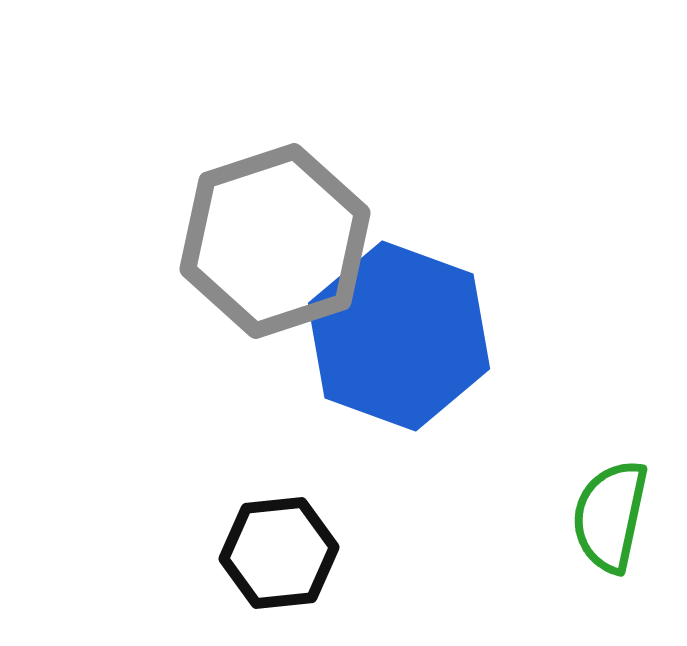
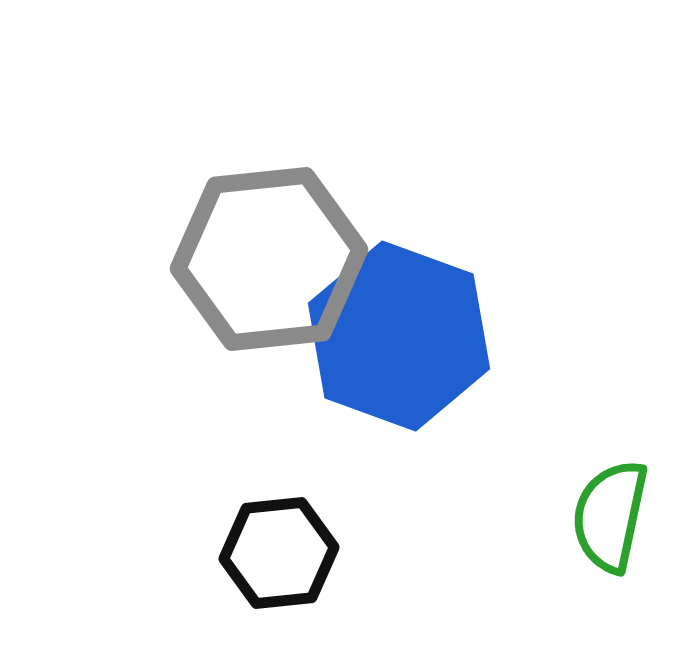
gray hexagon: moved 6 px left, 18 px down; rotated 12 degrees clockwise
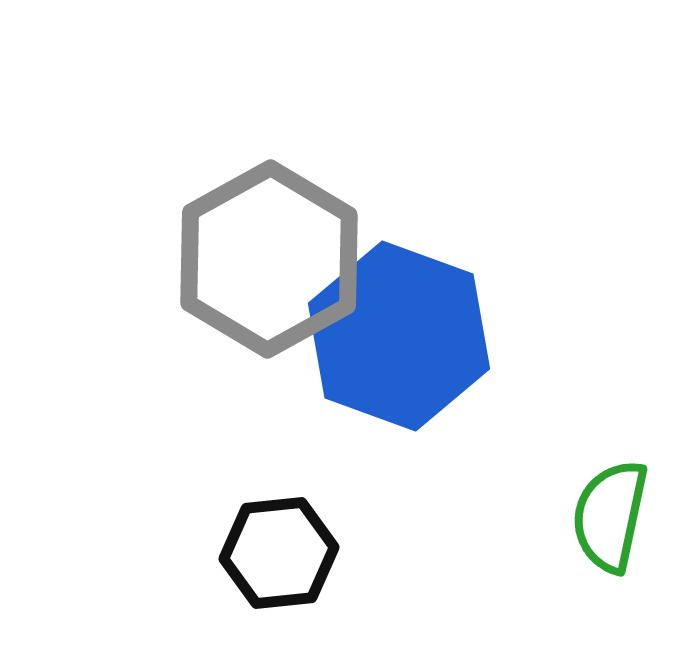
gray hexagon: rotated 23 degrees counterclockwise
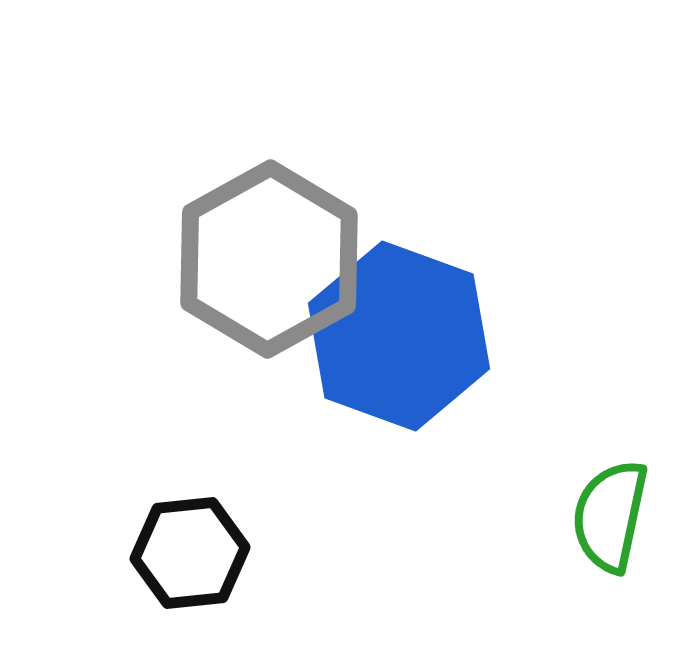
black hexagon: moved 89 px left
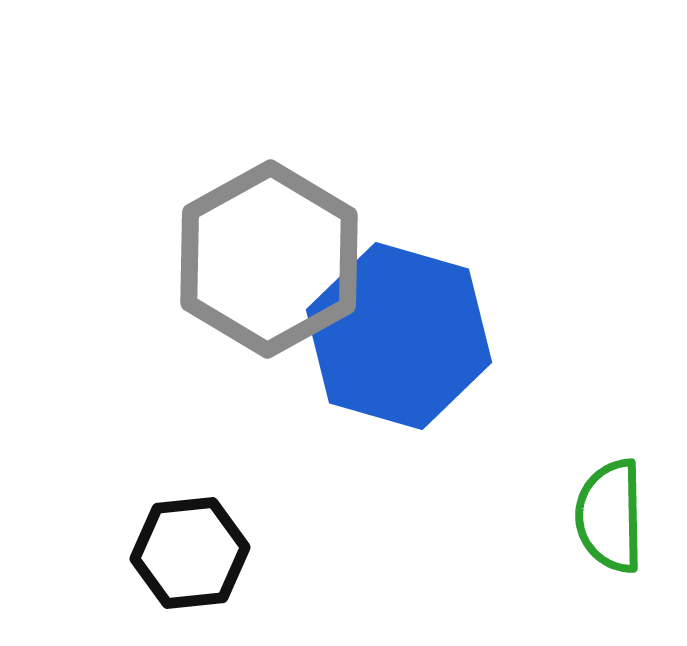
blue hexagon: rotated 4 degrees counterclockwise
green semicircle: rotated 13 degrees counterclockwise
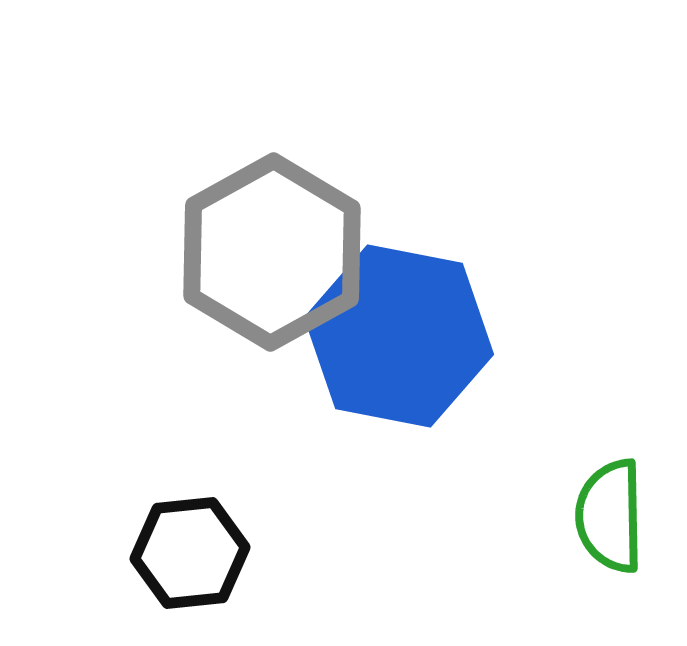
gray hexagon: moved 3 px right, 7 px up
blue hexagon: rotated 5 degrees counterclockwise
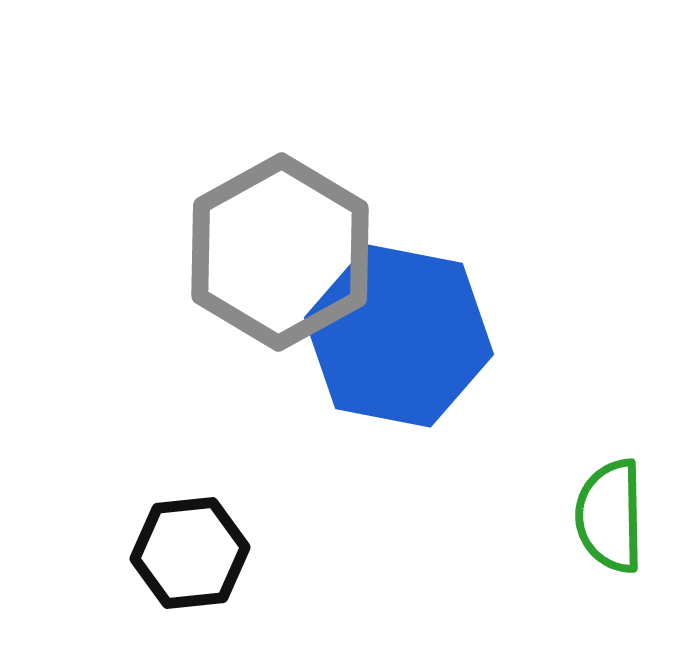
gray hexagon: moved 8 px right
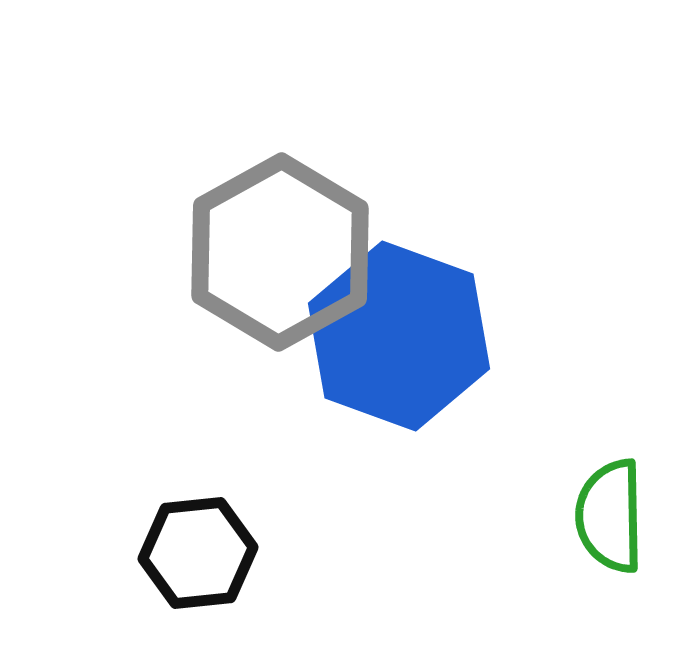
blue hexagon: rotated 9 degrees clockwise
black hexagon: moved 8 px right
